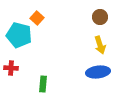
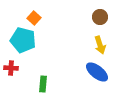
orange square: moved 3 px left
cyan pentagon: moved 4 px right, 5 px down
blue ellipse: moved 1 px left; rotated 45 degrees clockwise
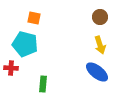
orange square: rotated 32 degrees counterclockwise
cyan pentagon: moved 2 px right, 4 px down
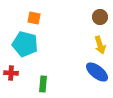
red cross: moved 5 px down
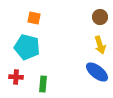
cyan pentagon: moved 2 px right, 3 px down
red cross: moved 5 px right, 4 px down
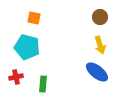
red cross: rotated 16 degrees counterclockwise
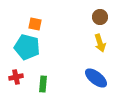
orange square: moved 1 px right, 6 px down
yellow arrow: moved 2 px up
blue ellipse: moved 1 px left, 6 px down
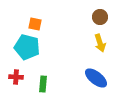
red cross: rotated 16 degrees clockwise
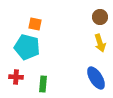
blue ellipse: rotated 20 degrees clockwise
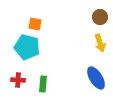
red cross: moved 2 px right, 3 px down
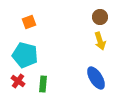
orange square: moved 6 px left, 2 px up; rotated 32 degrees counterclockwise
yellow arrow: moved 2 px up
cyan pentagon: moved 2 px left, 8 px down
red cross: moved 1 px down; rotated 32 degrees clockwise
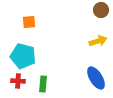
brown circle: moved 1 px right, 7 px up
orange square: rotated 16 degrees clockwise
yellow arrow: moved 2 px left; rotated 90 degrees counterclockwise
cyan pentagon: moved 2 px left, 1 px down
red cross: rotated 32 degrees counterclockwise
